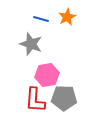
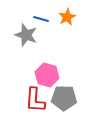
gray star: moved 5 px left, 9 px up
pink hexagon: rotated 25 degrees clockwise
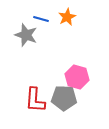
pink hexagon: moved 30 px right, 2 px down
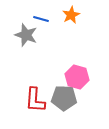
orange star: moved 4 px right, 2 px up
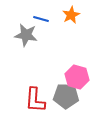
gray star: rotated 10 degrees counterclockwise
gray pentagon: moved 2 px right, 2 px up
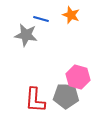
orange star: rotated 24 degrees counterclockwise
pink hexagon: moved 1 px right
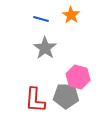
orange star: rotated 12 degrees clockwise
gray star: moved 19 px right, 13 px down; rotated 25 degrees clockwise
